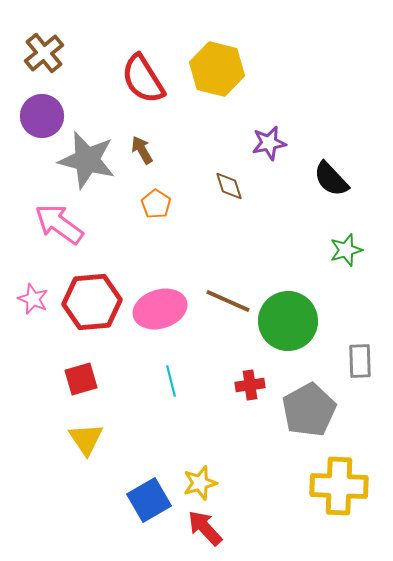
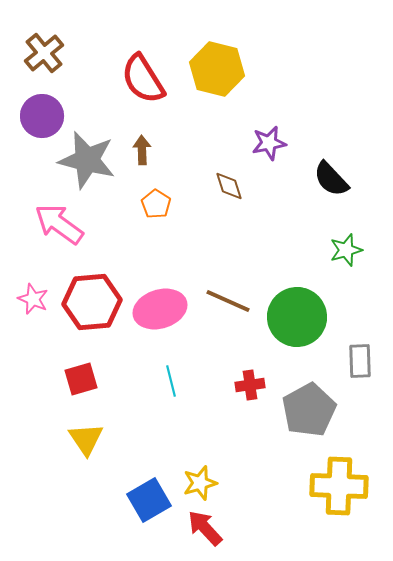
brown arrow: rotated 28 degrees clockwise
green circle: moved 9 px right, 4 px up
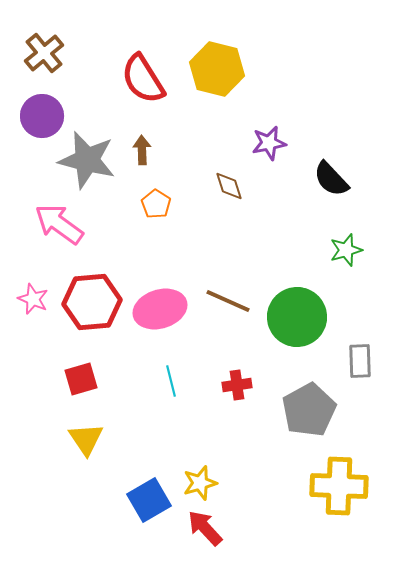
red cross: moved 13 px left
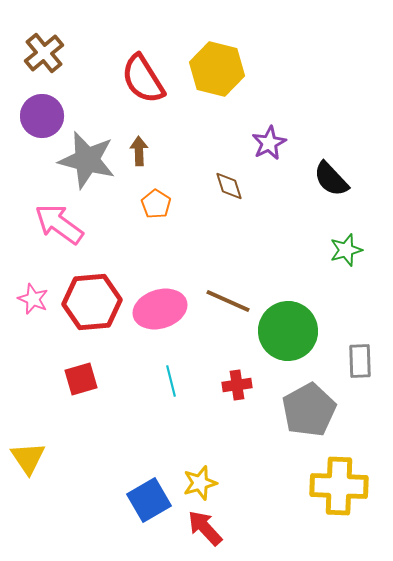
purple star: rotated 16 degrees counterclockwise
brown arrow: moved 3 px left, 1 px down
green circle: moved 9 px left, 14 px down
yellow triangle: moved 58 px left, 19 px down
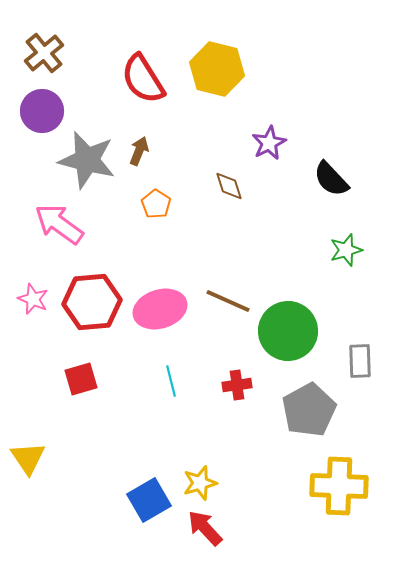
purple circle: moved 5 px up
brown arrow: rotated 24 degrees clockwise
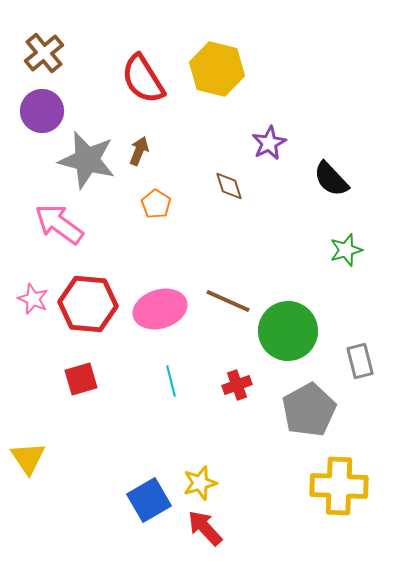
red hexagon: moved 4 px left, 2 px down; rotated 10 degrees clockwise
gray rectangle: rotated 12 degrees counterclockwise
red cross: rotated 12 degrees counterclockwise
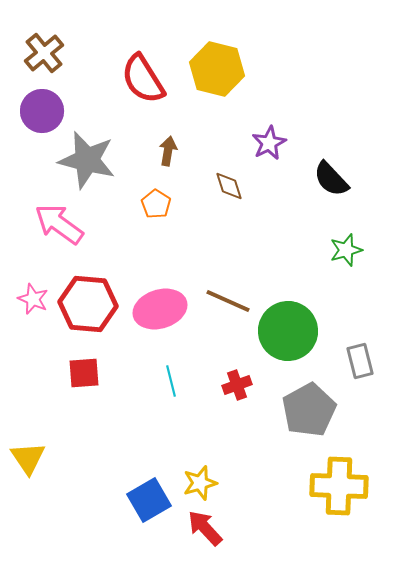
brown arrow: moved 29 px right; rotated 12 degrees counterclockwise
red square: moved 3 px right, 6 px up; rotated 12 degrees clockwise
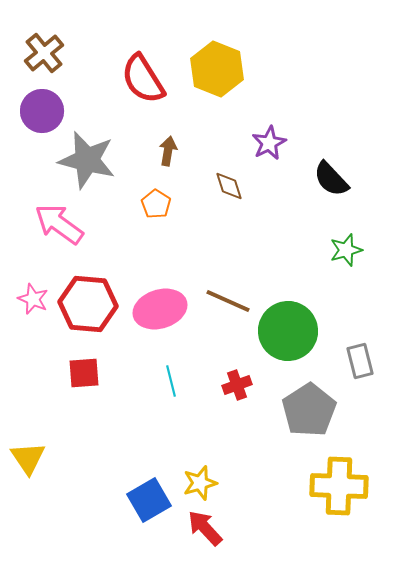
yellow hexagon: rotated 8 degrees clockwise
gray pentagon: rotated 4 degrees counterclockwise
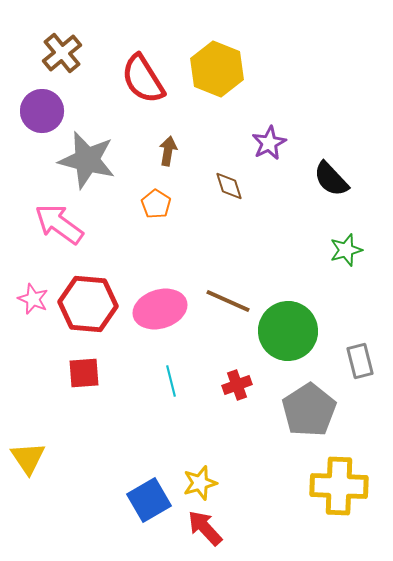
brown cross: moved 18 px right
